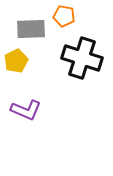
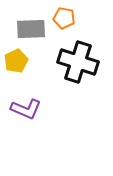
orange pentagon: moved 2 px down
black cross: moved 4 px left, 4 px down
purple L-shape: moved 1 px up
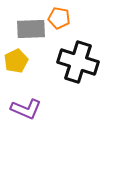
orange pentagon: moved 5 px left
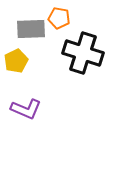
black cross: moved 5 px right, 9 px up
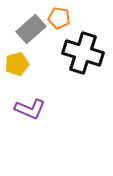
gray rectangle: rotated 40 degrees counterclockwise
yellow pentagon: moved 1 px right, 3 px down; rotated 10 degrees clockwise
purple L-shape: moved 4 px right
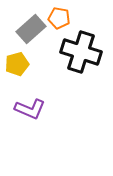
black cross: moved 2 px left, 1 px up
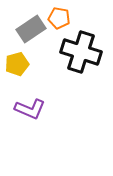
gray rectangle: rotated 8 degrees clockwise
